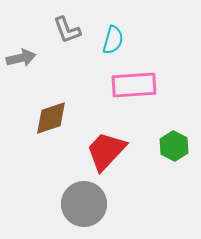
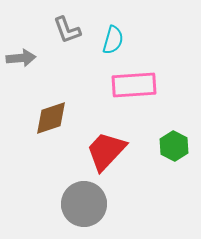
gray arrow: rotated 8 degrees clockwise
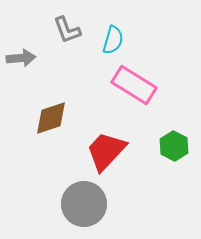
pink rectangle: rotated 36 degrees clockwise
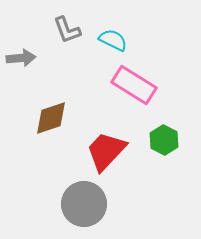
cyan semicircle: rotated 80 degrees counterclockwise
green hexagon: moved 10 px left, 6 px up
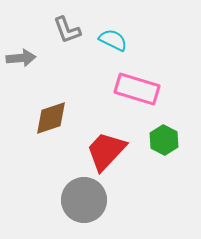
pink rectangle: moved 3 px right, 4 px down; rotated 15 degrees counterclockwise
gray circle: moved 4 px up
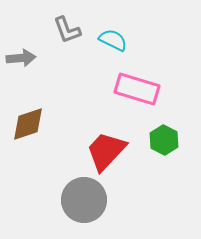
brown diamond: moved 23 px left, 6 px down
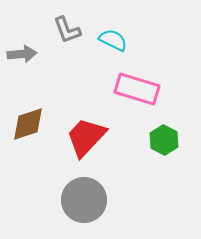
gray arrow: moved 1 px right, 4 px up
red trapezoid: moved 20 px left, 14 px up
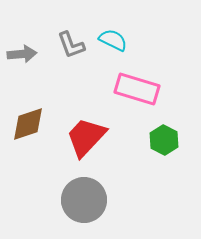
gray L-shape: moved 4 px right, 15 px down
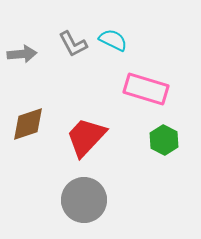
gray L-shape: moved 2 px right, 1 px up; rotated 8 degrees counterclockwise
pink rectangle: moved 9 px right
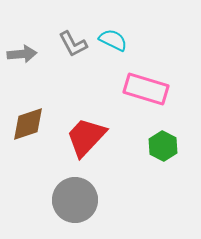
green hexagon: moved 1 px left, 6 px down
gray circle: moved 9 px left
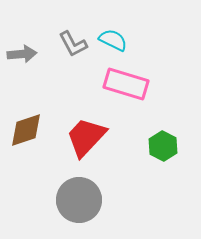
pink rectangle: moved 20 px left, 5 px up
brown diamond: moved 2 px left, 6 px down
gray circle: moved 4 px right
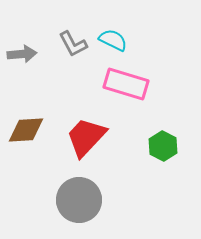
brown diamond: rotated 15 degrees clockwise
